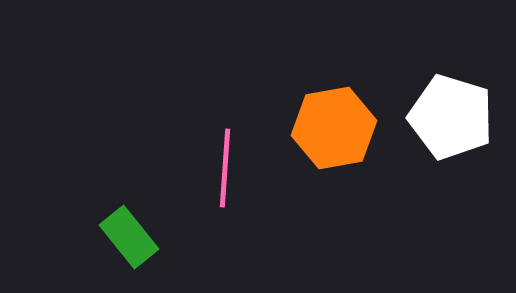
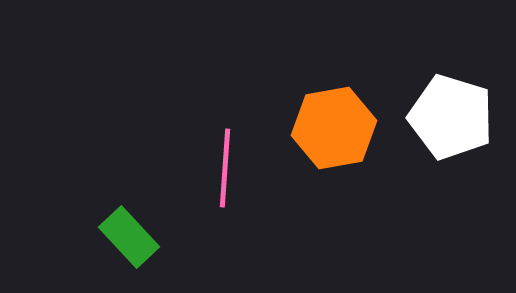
green rectangle: rotated 4 degrees counterclockwise
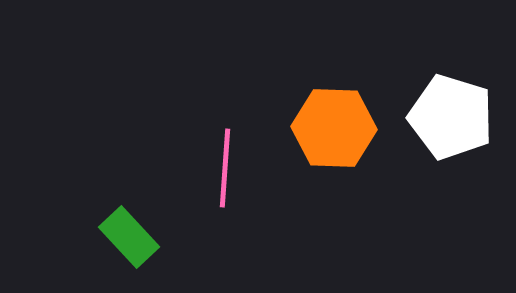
orange hexagon: rotated 12 degrees clockwise
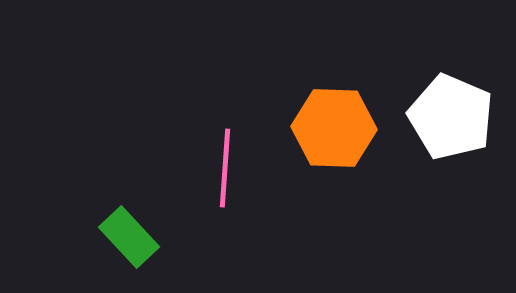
white pentagon: rotated 6 degrees clockwise
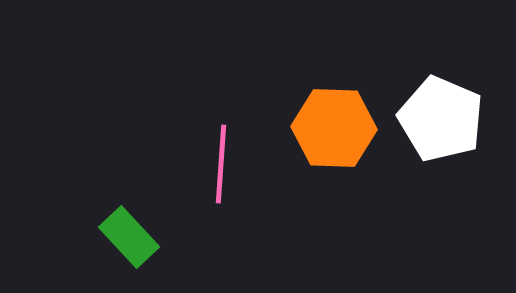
white pentagon: moved 10 px left, 2 px down
pink line: moved 4 px left, 4 px up
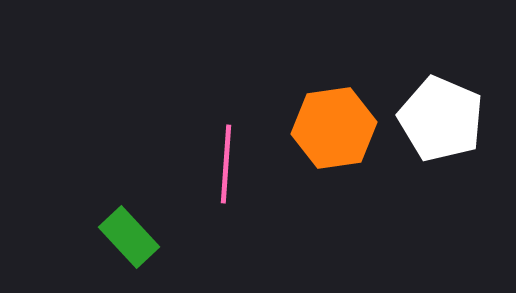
orange hexagon: rotated 10 degrees counterclockwise
pink line: moved 5 px right
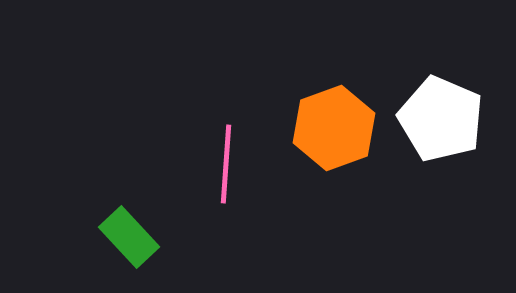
orange hexagon: rotated 12 degrees counterclockwise
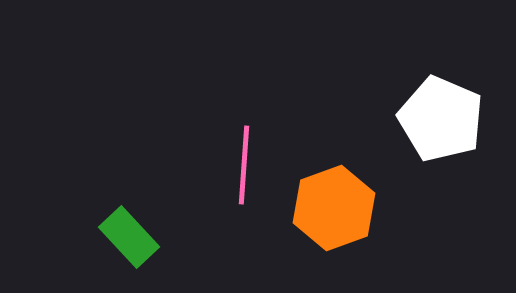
orange hexagon: moved 80 px down
pink line: moved 18 px right, 1 px down
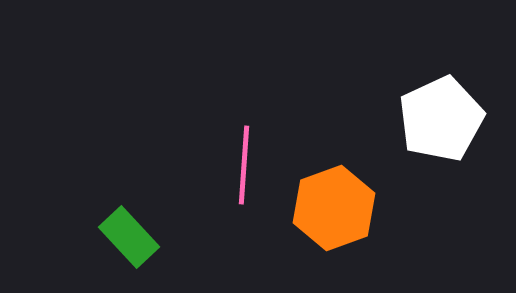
white pentagon: rotated 24 degrees clockwise
